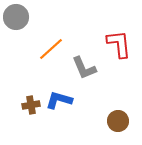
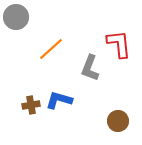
gray L-shape: moved 6 px right; rotated 44 degrees clockwise
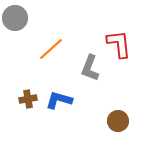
gray circle: moved 1 px left, 1 px down
brown cross: moved 3 px left, 6 px up
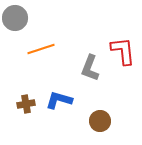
red L-shape: moved 4 px right, 7 px down
orange line: moved 10 px left; rotated 24 degrees clockwise
brown cross: moved 2 px left, 5 px down
brown circle: moved 18 px left
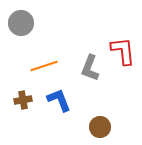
gray circle: moved 6 px right, 5 px down
orange line: moved 3 px right, 17 px down
blue L-shape: rotated 52 degrees clockwise
brown cross: moved 3 px left, 4 px up
brown circle: moved 6 px down
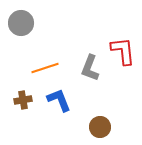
orange line: moved 1 px right, 2 px down
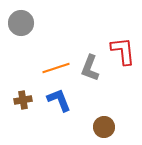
orange line: moved 11 px right
brown circle: moved 4 px right
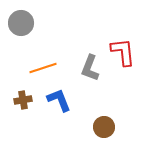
red L-shape: moved 1 px down
orange line: moved 13 px left
